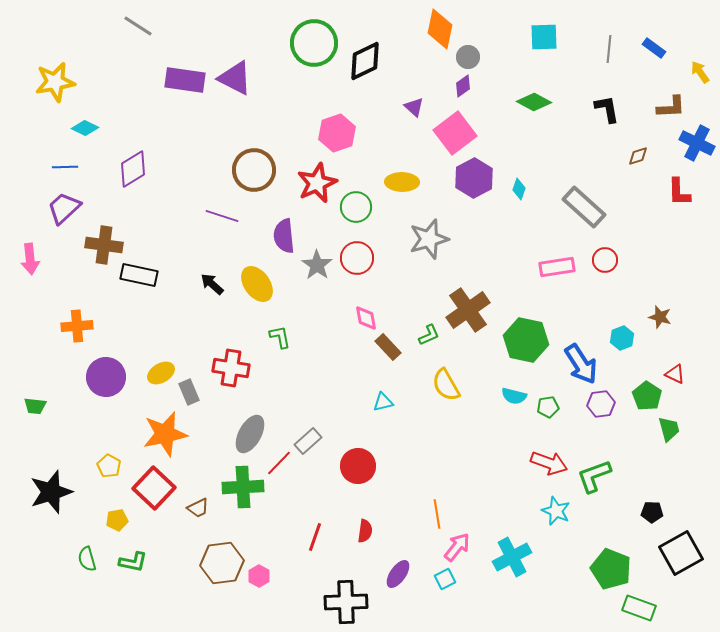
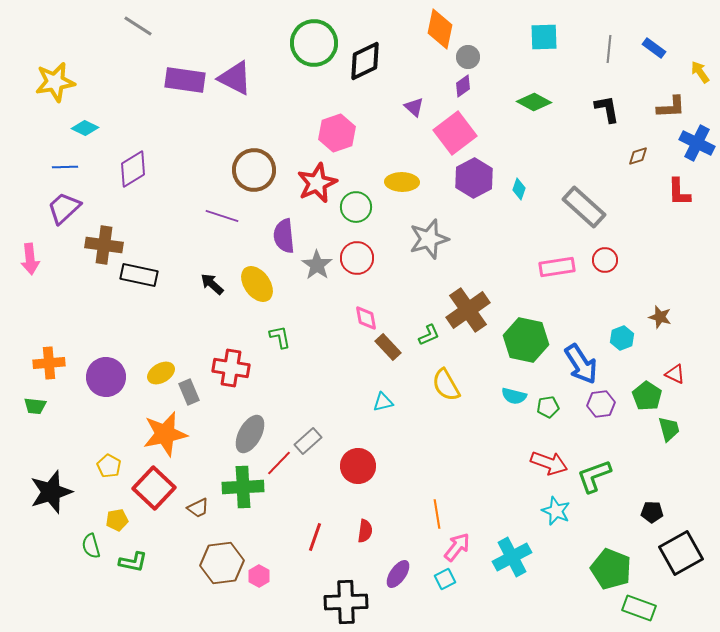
orange cross at (77, 326): moved 28 px left, 37 px down
green semicircle at (87, 559): moved 4 px right, 13 px up
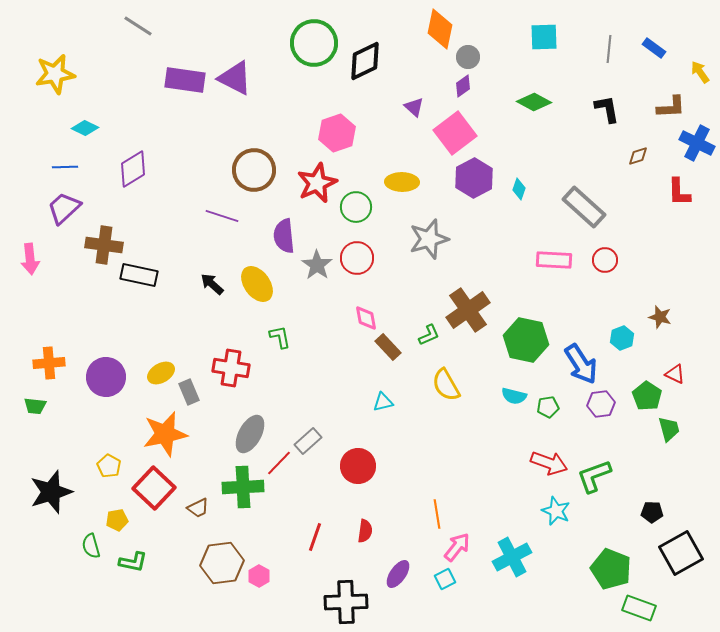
yellow star at (55, 82): moved 8 px up
pink rectangle at (557, 267): moved 3 px left, 7 px up; rotated 12 degrees clockwise
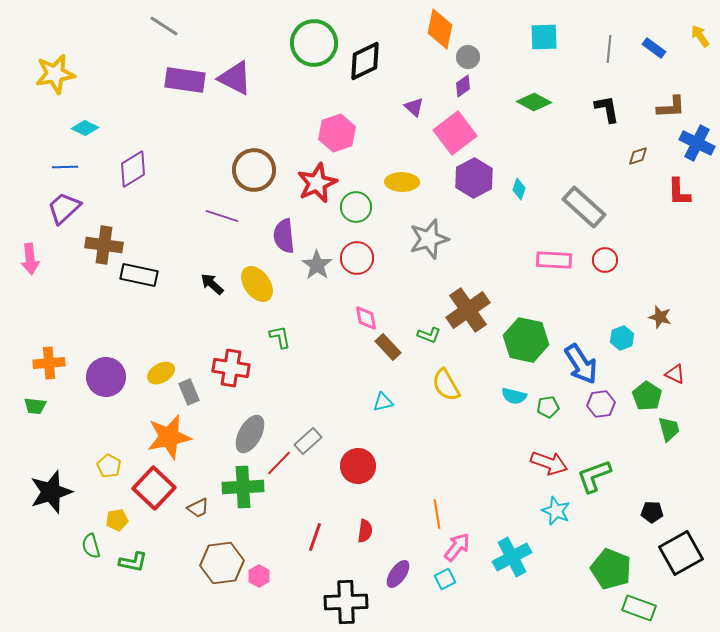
gray line at (138, 26): moved 26 px right
yellow arrow at (700, 72): moved 36 px up
green L-shape at (429, 335): rotated 45 degrees clockwise
orange star at (165, 434): moved 4 px right, 3 px down
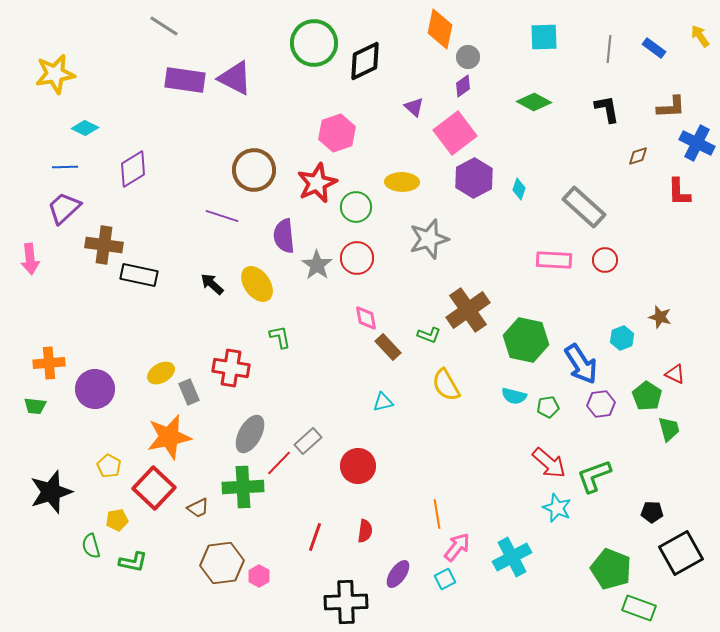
purple circle at (106, 377): moved 11 px left, 12 px down
red arrow at (549, 463): rotated 21 degrees clockwise
cyan star at (556, 511): moved 1 px right, 3 px up
